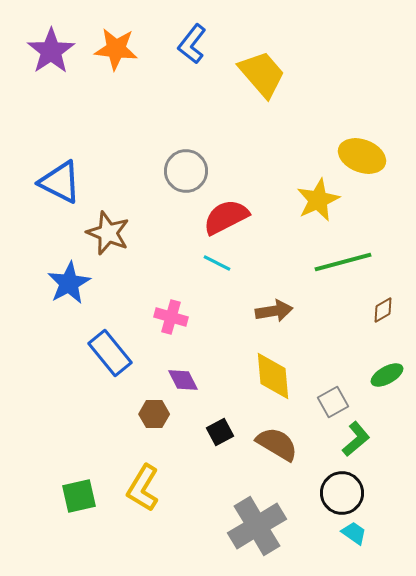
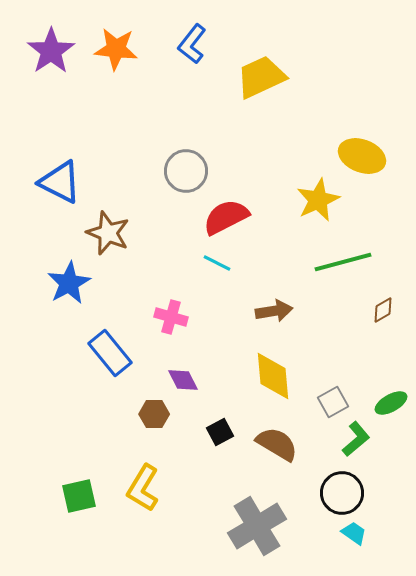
yellow trapezoid: moved 1 px left, 3 px down; rotated 74 degrees counterclockwise
green ellipse: moved 4 px right, 28 px down
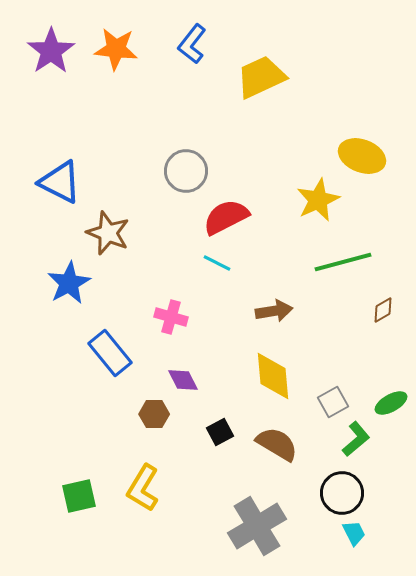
cyan trapezoid: rotated 28 degrees clockwise
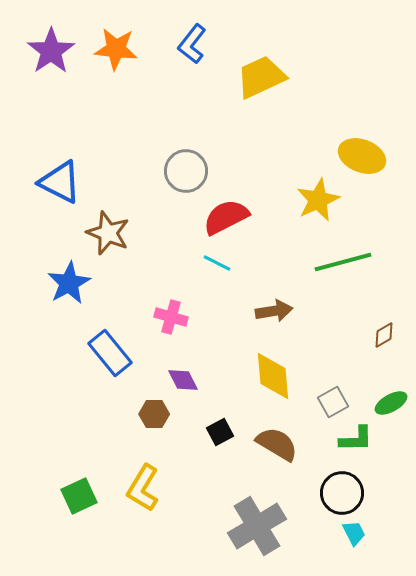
brown diamond: moved 1 px right, 25 px down
green L-shape: rotated 39 degrees clockwise
green square: rotated 12 degrees counterclockwise
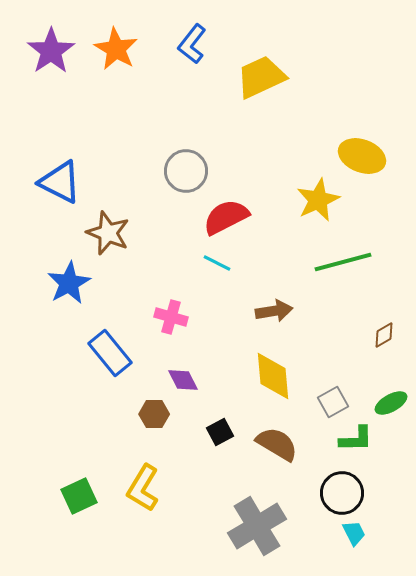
orange star: rotated 24 degrees clockwise
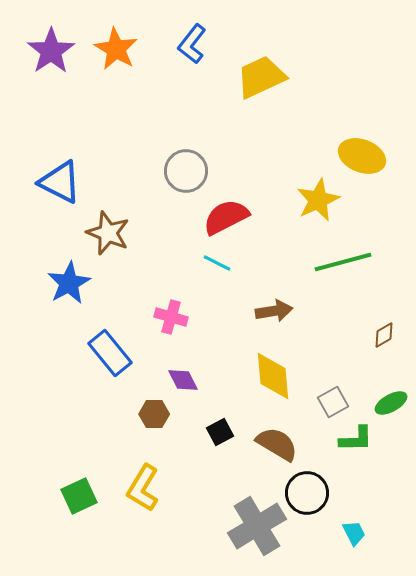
black circle: moved 35 px left
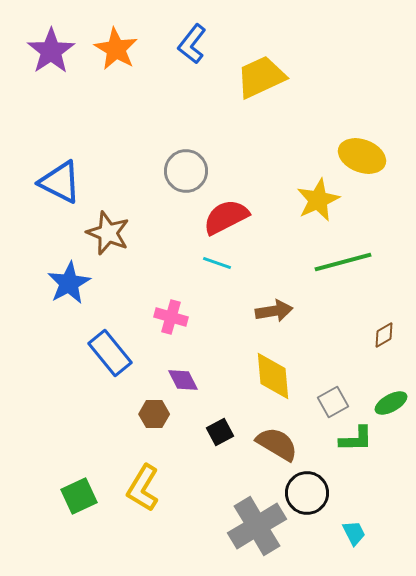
cyan line: rotated 8 degrees counterclockwise
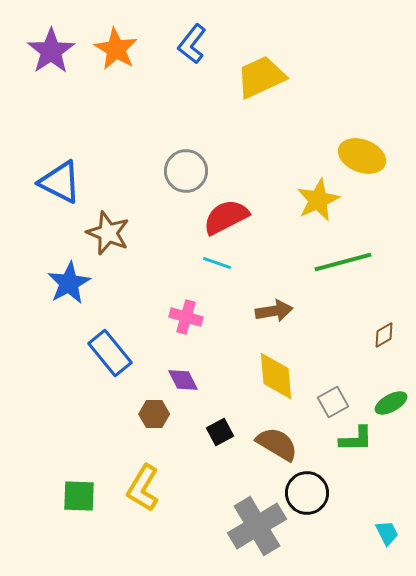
pink cross: moved 15 px right
yellow diamond: moved 3 px right
green square: rotated 27 degrees clockwise
cyan trapezoid: moved 33 px right
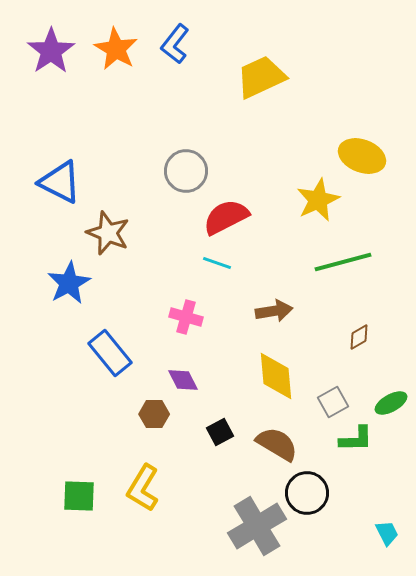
blue L-shape: moved 17 px left
brown diamond: moved 25 px left, 2 px down
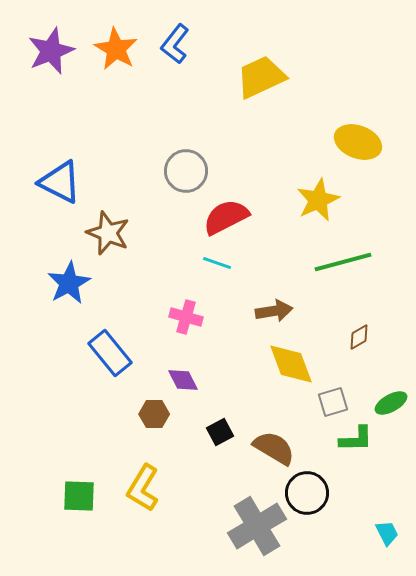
purple star: rotated 12 degrees clockwise
yellow ellipse: moved 4 px left, 14 px up
yellow diamond: moved 15 px right, 12 px up; rotated 15 degrees counterclockwise
gray square: rotated 12 degrees clockwise
brown semicircle: moved 3 px left, 4 px down
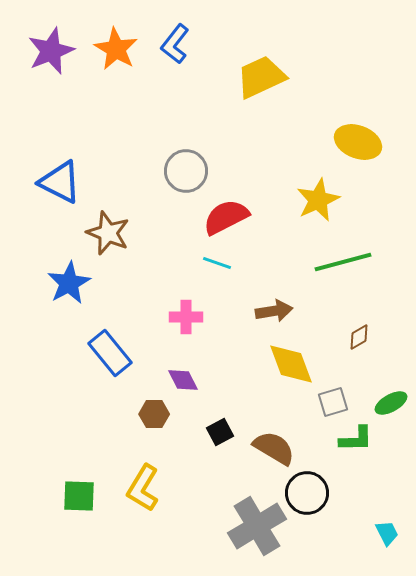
pink cross: rotated 16 degrees counterclockwise
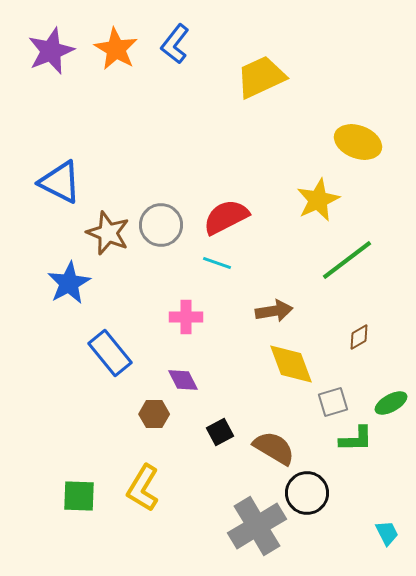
gray circle: moved 25 px left, 54 px down
green line: moved 4 px right, 2 px up; rotated 22 degrees counterclockwise
